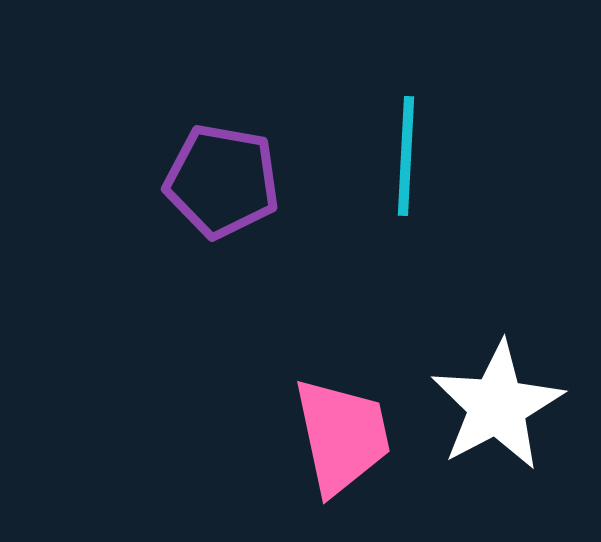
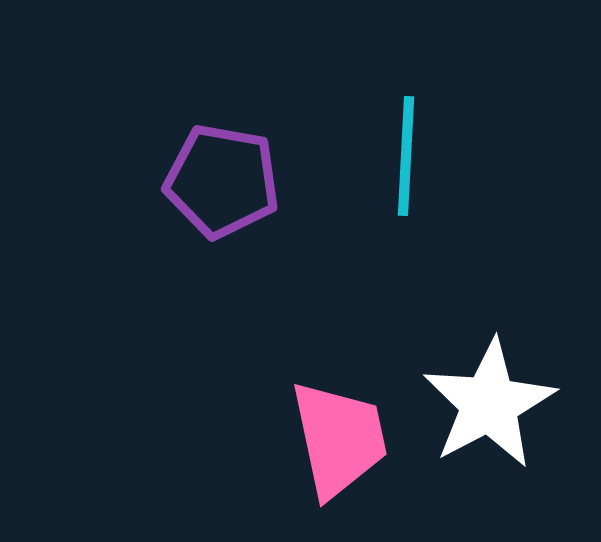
white star: moved 8 px left, 2 px up
pink trapezoid: moved 3 px left, 3 px down
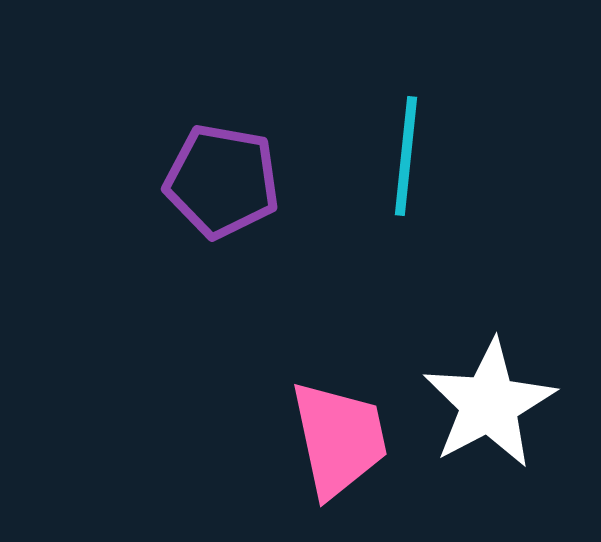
cyan line: rotated 3 degrees clockwise
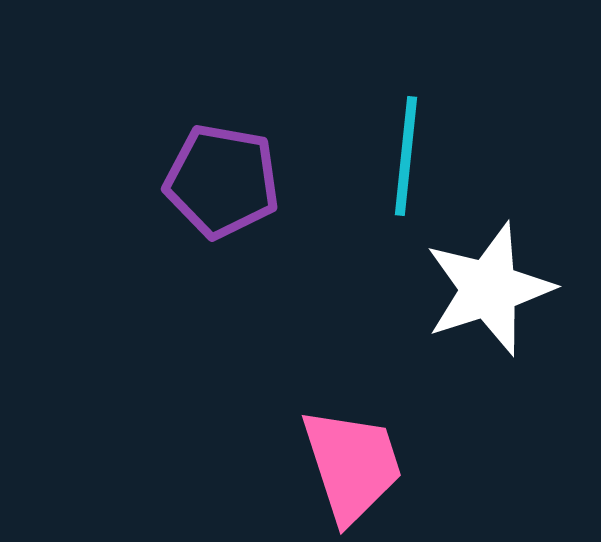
white star: moved 115 px up; rotated 10 degrees clockwise
pink trapezoid: moved 13 px right, 26 px down; rotated 6 degrees counterclockwise
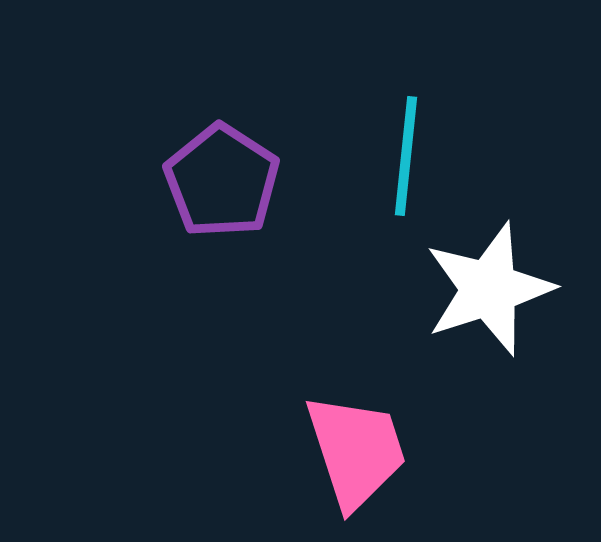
purple pentagon: rotated 23 degrees clockwise
pink trapezoid: moved 4 px right, 14 px up
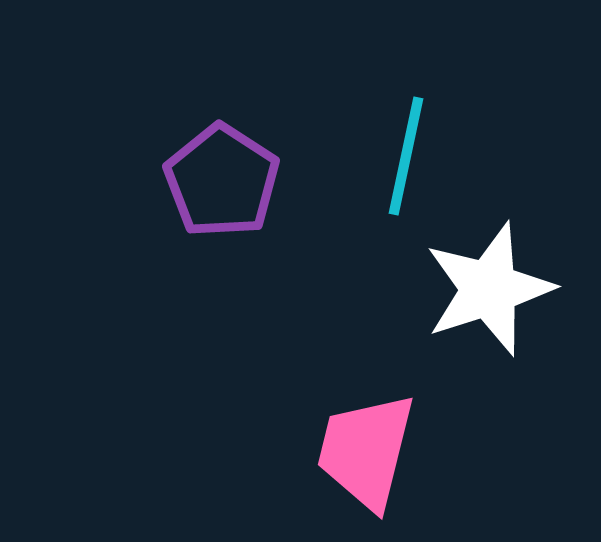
cyan line: rotated 6 degrees clockwise
pink trapezoid: moved 10 px right; rotated 148 degrees counterclockwise
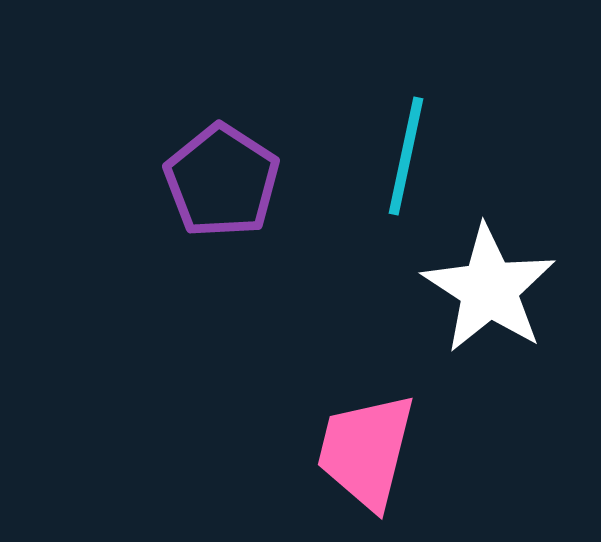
white star: rotated 21 degrees counterclockwise
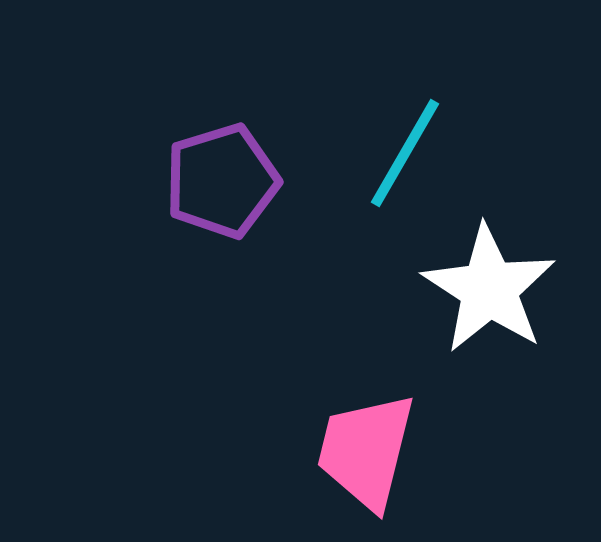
cyan line: moved 1 px left, 3 px up; rotated 18 degrees clockwise
purple pentagon: rotated 22 degrees clockwise
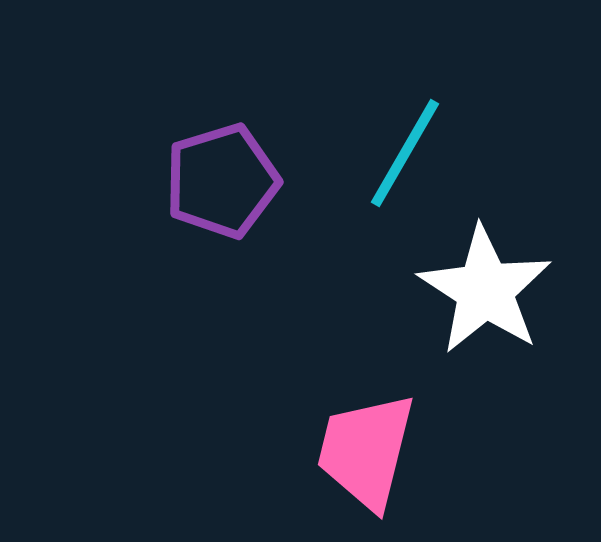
white star: moved 4 px left, 1 px down
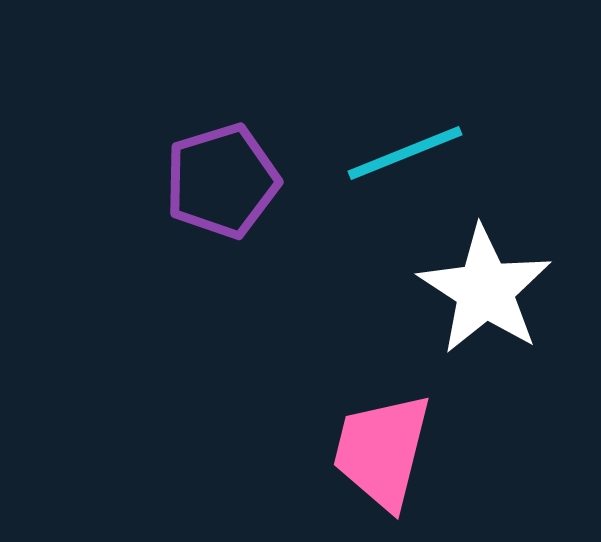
cyan line: rotated 38 degrees clockwise
pink trapezoid: moved 16 px right
